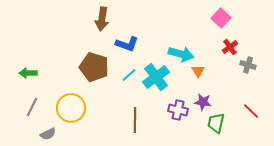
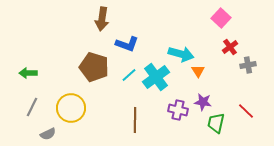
gray cross: rotated 28 degrees counterclockwise
red line: moved 5 px left
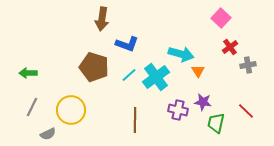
yellow circle: moved 2 px down
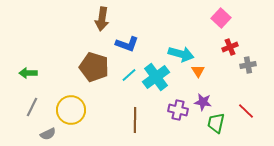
red cross: rotated 14 degrees clockwise
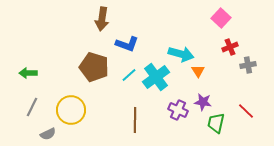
purple cross: rotated 12 degrees clockwise
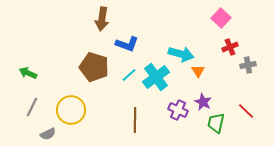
green arrow: rotated 24 degrees clockwise
purple star: rotated 18 degrees clockwise
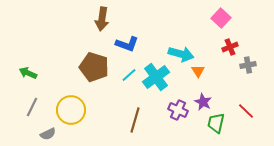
brown line: rotated 15 degrees clockwise
